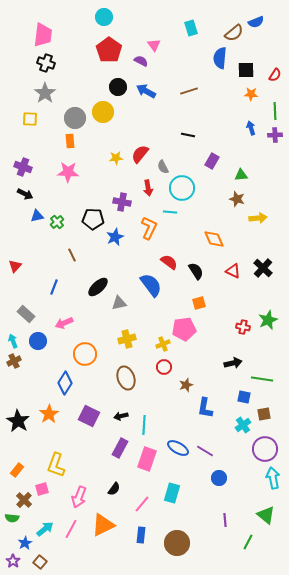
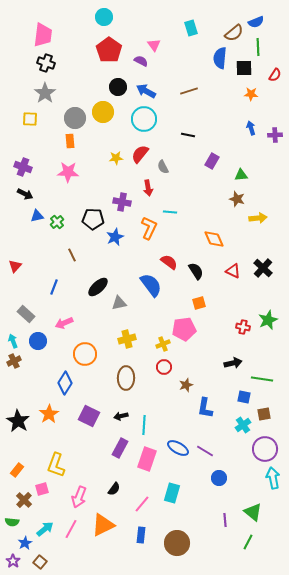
black square at (246, 70): moved 2 px left, 2 px up
green line at (275, 111): moved 17 px left, 64 px up
cyan circle at (182, 188): moved 38 px left, 69 px up
brown ellipse at (126, 378): rotated 20 degrees clockwise
green triangle at (266, 515): moved 13 px left, 3 px up
green semicircle at (12, 518): moved 4 px down
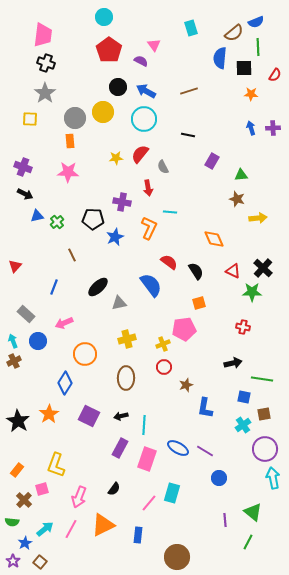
purple cross at (275, 135): moved 2 px left, 7 px up
green star at (268, 320): moved 16 px left, 28 px up; rotated 24 degrees clockwise
pink line at (142, 504): moved 7 px right, 1 px up
blue rectangle at (141, 535): moved 3 px left
brown circle at (177, 543): moved 14 px down
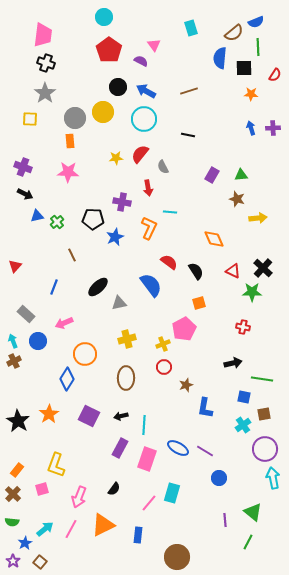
purple rectangle at (212, 161): moved 14 px down
pink pentagon at (184, 329): rotated 20 degrees counterclockwise
blue diamond at (65, 383): moved 2 px right, 4 px up
brown cross at (24, 500): moved 11 px left, 6 px up
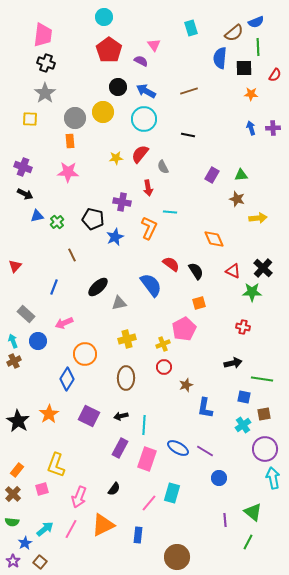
black pentagon at (93, 219): rotated 10 degrees clockwise
red semicircle at (169, 262): moved 2 px right, 2 px down
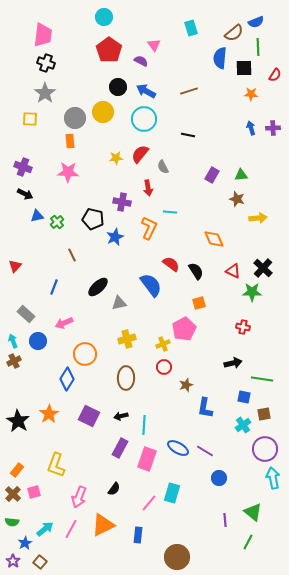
pink square at (42, 489): moved 8 px left, 3 px down
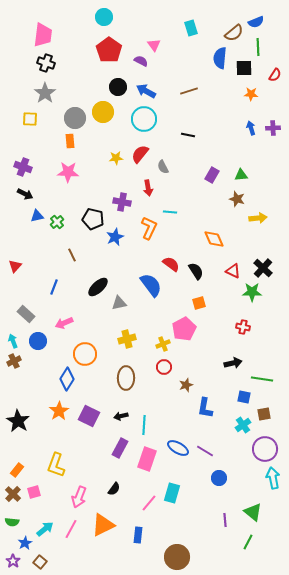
orange star at (49, 414): moved 10 px right, 3 px up
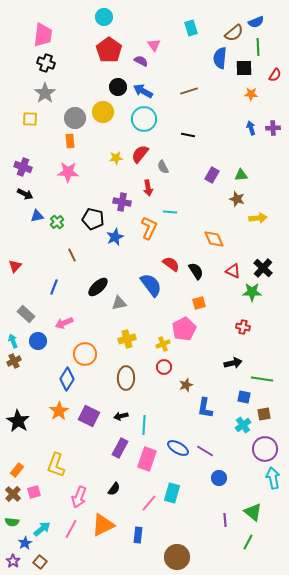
blue arrow at (146, 91): moved 3 px left
cyan arrow at (45, 529): moved 3 px left
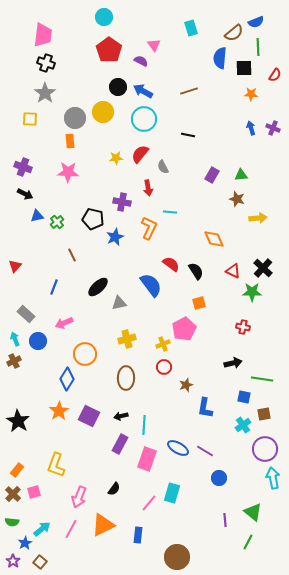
purple cross at (273, 128): rotated 24 degrees clockwise
cyan arrow at (13, 341): moved 2 px right, 2 px up
purple rectangle at (120, 448): moved 4 px up
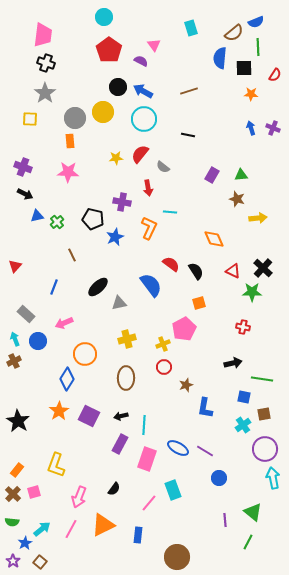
gray semicircle at (163, 167): rotated 24 degrees counterclockwise
cyan rectangle at (172, 493): moved 1 px right, 3 px up; rotated 36 degrees counterclockwise
